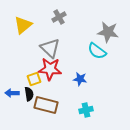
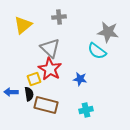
gray cross: rotated 24 degrees clockwise
red star: rotated 25 degrees clockwise
blue arrow: moved 1 px left, 1 px up
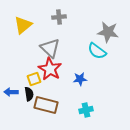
blue star: rotated 16 degrees counterclockwise
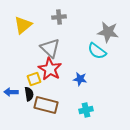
blue star: rotated 16 degrees clockwise
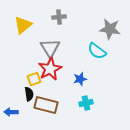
gray star: moved 2 px right, 3 px up
gray triangle: rotated 15 degrees clockwise
red star: rotated 15 degrees clockwise
blue star: rotated 24 degrees counterclockwise
blue arrow: moved 20 px down
cyan cross: moved 7 px up
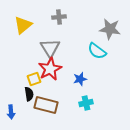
blue arrow: rotated 96 degrees counterclockwise
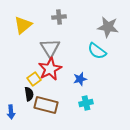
gray star: moved 2 px left, 2 px up
yellow square: rotated 16 degrees counterclockwise
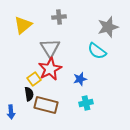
gray star: rotated 25 degrees counterclockwise
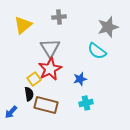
blue arrow: rotated 48 degrees clockwise
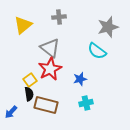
gray triangle: rotated 20 degrees counterclockwise
yellow square: moved 4 px left, 1 px down
